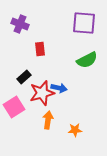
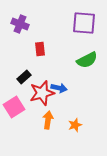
orange star: moved 5 px up; rotated 16 degrees counterclockwise
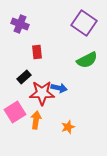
purple square: rotated 30 degrees clockwise
red rectangle: moved 3 px left, 3 px down
red star: rotated 15 degrees clockwise
pink square: moved 1 px right, 5 px down
orange arrow: moved 12 px left
orange star: moved 7 px left, 2 px down
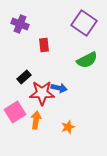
red rectangle: moved 7 px right, 7 px up
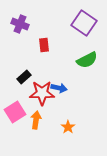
orange star: rotated 16 degrees counterclockwise
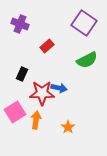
red rectangle: moved 3 px right, 1 px down; rotated 56 degrees clockwise
black rectangle: moved 2 px left, 3 px up; rotated 24 degrees counterclockwise
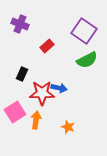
purple square: moved 8 px down
orange star: rotated 16 degrees counterclockwise
